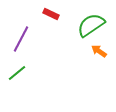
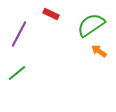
purple line: moved 2 px left, 5 px up
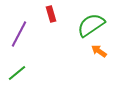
red rectangle: rotated 49 degrees clockwise
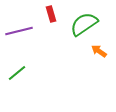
green semicircle: moved 7 px left, 1 px up
purple line: moved 3 px up; rotated 48 degrees clockwise
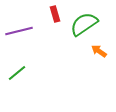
red rectangle: moved 4 px right
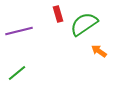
red rectangle: moved 3 px right
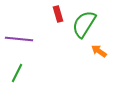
green semicircle: rotated 24 degrees counterclockwise
purple line: moved 8 px down; rotated 20 degrees clockwise
green line: rotated 24 degrees counterclockwise
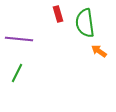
green semicircle: moved 1 px right, 1 px up; rotated 40 degrees counterclockwise
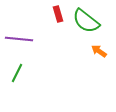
green semicircle: moved 1 px right, 2 px up; rotated 44 degrees counterclockwise
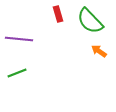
green semicircle: moved 4 px right; rotated 8 degrees clockwise
green line: rotated 42 degrees clockwise
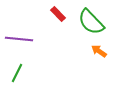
red rectangle: rotated 28 degrees counterclockwise
green semicircle: moved 1 px right, 1 px down
green line: rotated 42 degrees counterclockwise
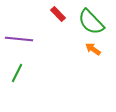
orange arrow: moved 6 px left, 2 px up
